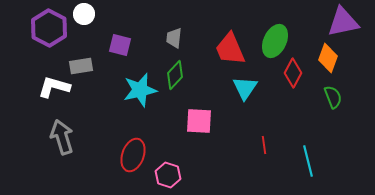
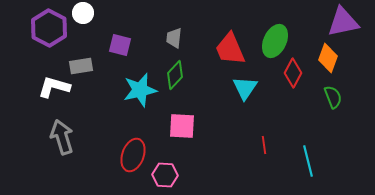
white circle: moved 1 px left, 1 px up
pink square: moved 17 px left, 5 px down
pink hexagon: moved 3 px left; rotated 15 degrees counterclockwise
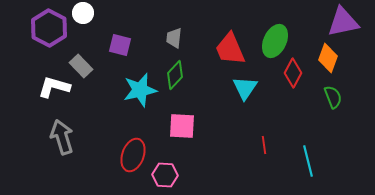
gray rectangle: rotated 55 degrees clockwise
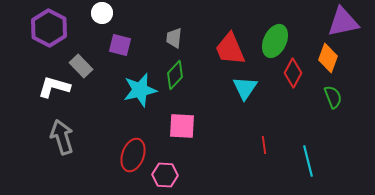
white circle: moved 19 px right
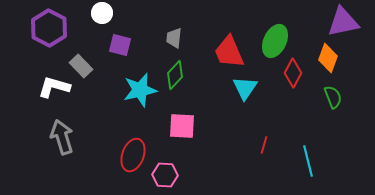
red trapezoid: moved 1 px left, 3 px down
red line: rotated 24 degrees clockwise
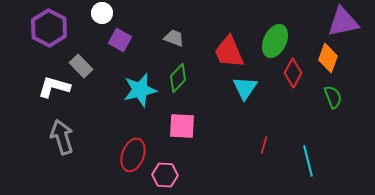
gray trapezoid: rotated 105 degrees clockwise
purple square: moved 5 px up; rotated 15 degrees clockwise
green diamond: moved 3 px right, 3 px down
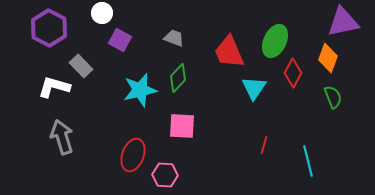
cyan triangle: moved 9 px right
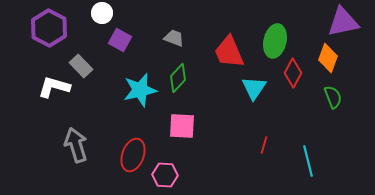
green ellipse: rotated 12 degrees counterclockwise
gray arrow: moved 14 px right, 8 px down
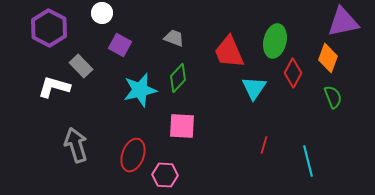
purple square: moved 5 px down
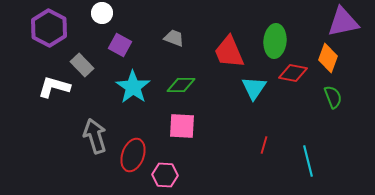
green ellipse: rotated 8 degrees counterclockwise
gray rectangle: moved 1 px right, 1 px up
red diamond: rotated 72 degrees clockwise
green diamond: moved 3 px right, 7 px down; rotated 48 degrees clockwise
cyan star: moved 7 px left, 3 px up; rotated 24 degrees counterclockwise
gray arrow: moved 19 px right, 9 px up
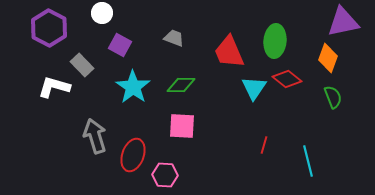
red diamond: moved 6 px left, 6 px down; rotated 28 degrees clockwise
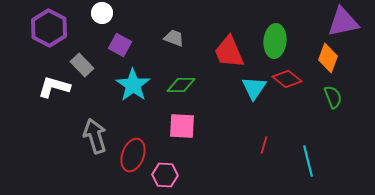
cyan star: moved 2 px up
